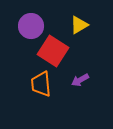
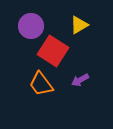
orange trapezoid: rotated 32 degrees counterclockwise
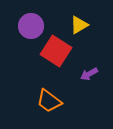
red square: moved 3 px right
purple arrow: moved 9 px right, 6 px up
orange trapezoid: moved 8 px right, 17 px down; rotated 16 degrees counterclockwise
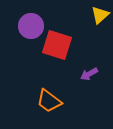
yellow triangle: moved 21 px right, 10 px up; rotated 12 degrees counterclockwise
red square: moved 1 px right, 6 px up; rotated 16 degrees counterclockwise
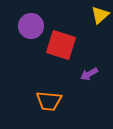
red square: moved 4 px right
orange trapezoid: rotated 32 degrees counterclockwise
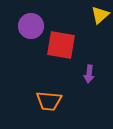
red square: rotated 8 degrees counterclockwise
purple arrow: rotated 54 degrees counterclockwise
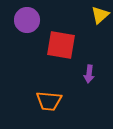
purple circle: moved 4 px left, 6 px up
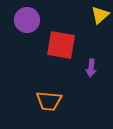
purple arrow: moved 2 px right, 6 px up
